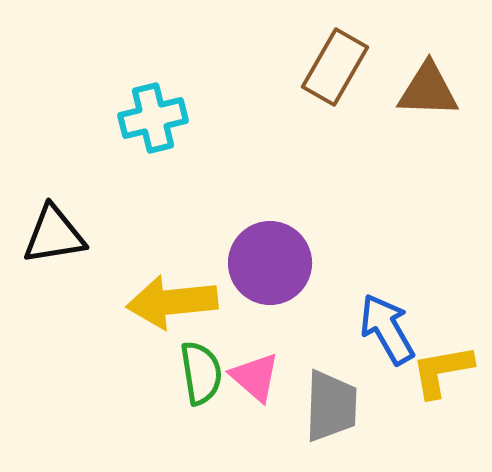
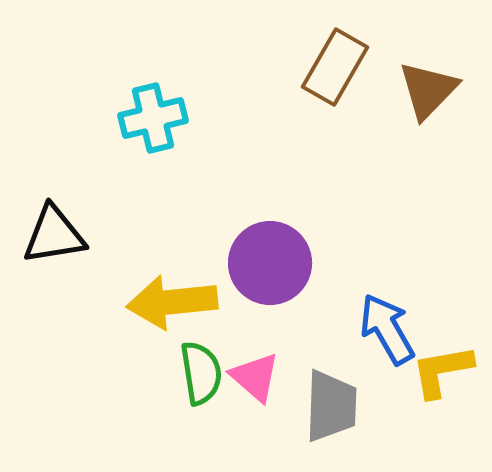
brown triangle: rotated 48 degrees counterclockwise
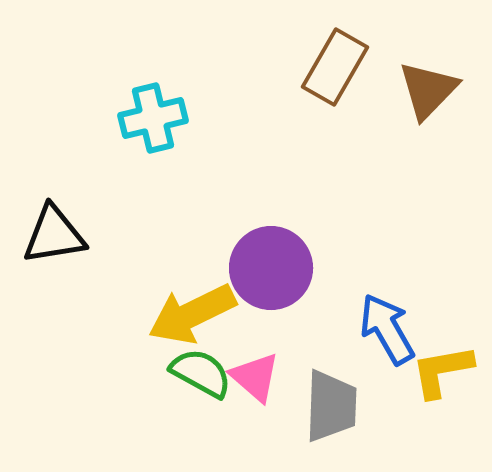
purple circle: moved 1 px right, 5 px down
yellow arrow: moved 20 px right, 12 px down; rotated 20 degrees counterclockwise
green semicircle: rotated 52 degrees counterclockwise
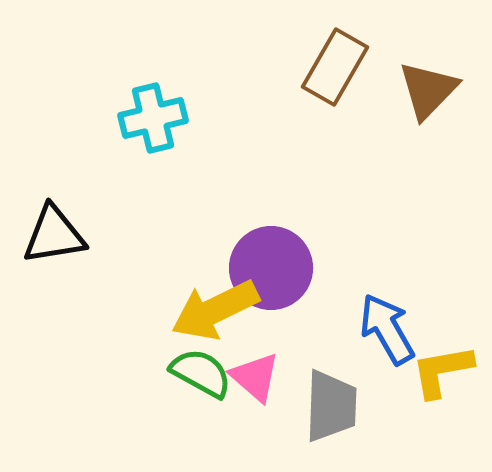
yellow arrow: moved 23 px right, 4 px up
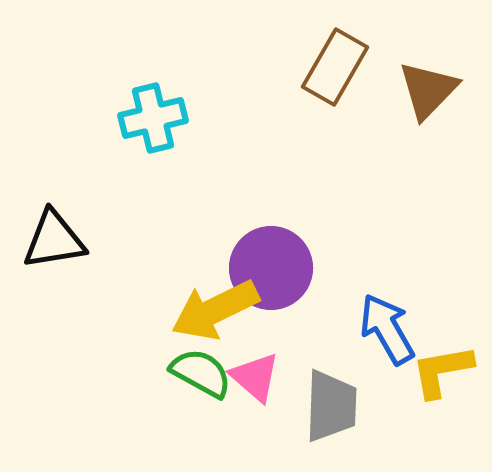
black triangle: moved 5 px down
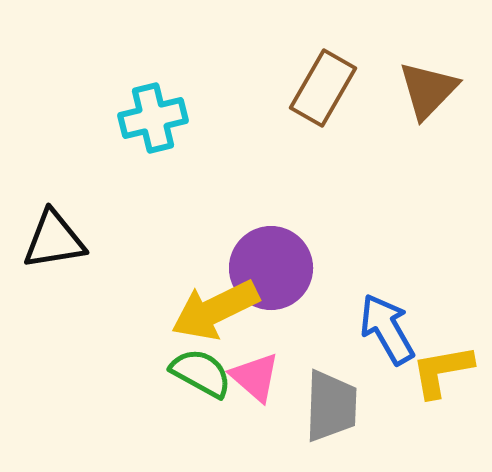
brown rectangle: moved 12 px left, 21 px down
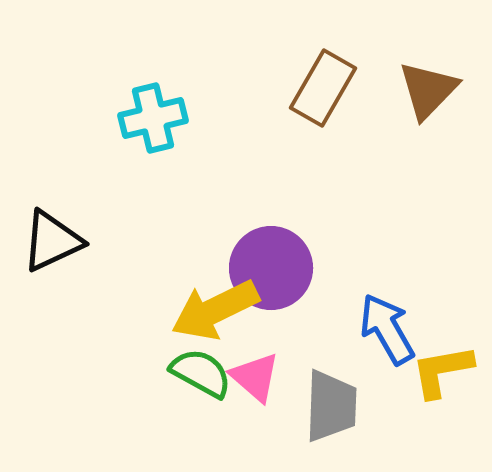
black triangle: moved 2 px left, 1 px down; rotated 16 degrees counterclockwise
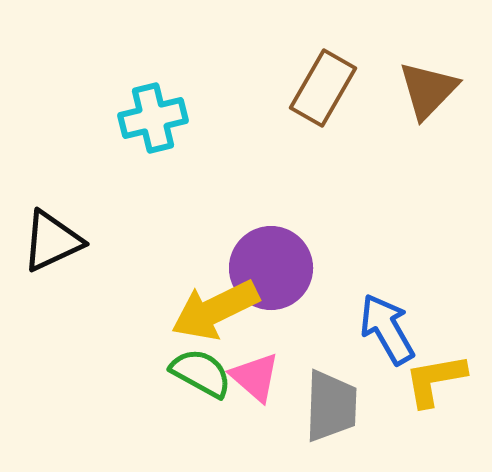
yellow L-shape: moved 7 px left, 9 px down
